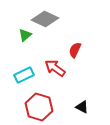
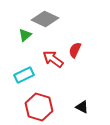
red arrow: moved 2 px left, 9 px up
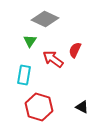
green triangle: moved 5 px right, 6 px down; rotated 16 degrees counterclockwise
cyan rectangle: rotated 54 degrees counterclockwise
